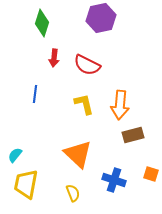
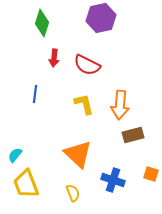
blue cross: moved 1 px left
yellow trapezoid: rotated 32 degrees counterclockwise
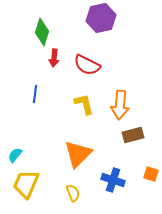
green diamond: moved 9 px down
orange triangle: rotated 32 degrees clockwise
yellow trapezoid: rotated 44 degrees clockwise
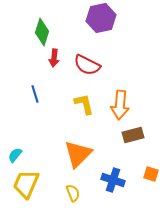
blue line: rotated 24 degrees counterclockwise
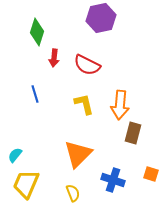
green diamond: moved 5 px left
brown rectangle: moved 2 px up; rotated 60 degrees counterclockwise
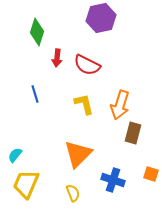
red arrow: moved 3 px right
orange arrow: rotated 12 degrees clockwise
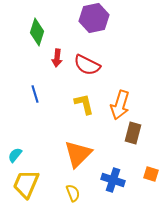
purple hexagon: moved 7 px left
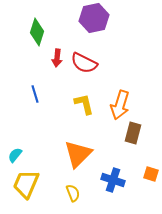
red semicircle: moved 3 px left, 2 px up
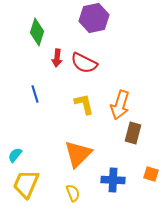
blue cross: rotated 15 degrees counterclockwise
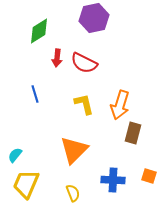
green diamond: moved 2 px right, 1 px up; rotated 40 degrees clockwise
orange triangle: moved 4 px left, 4 px up
orange square: moved 2 px left, 2 px down
